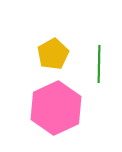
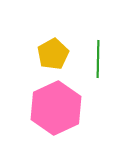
green line: moved 1 px left, 5 px up
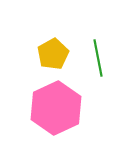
green line: moved 1 px up; rotated 12 degrees counterclockwise
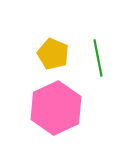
yellow pentagon: rotated 20 degrees counterclockwise
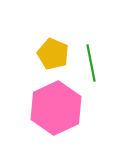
green line: moved 7 px left, 5 px down
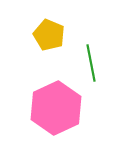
yellow pentagon: moved 4 px left, 19 px up
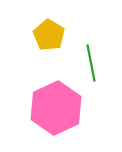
yellow pentagon: rotated 8 degrees clockwise
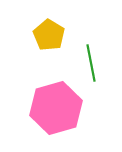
pink hexagon: rotated 9 degrees clockwise
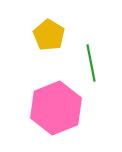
pink hexagon: rotated 6 degrees counterclockwise
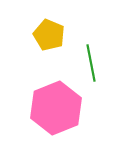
yellow pentagon: rotated 8 degrees counterclockwise
